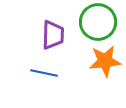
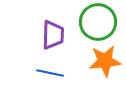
blue line: moved 6 px right
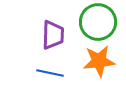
orange star: moved 6 px left
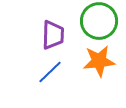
green circle: moved 1 px right, 1 px up
blue line: moved 1 px up; rotated 56 degrees counterclockwise
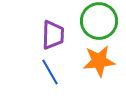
blue line: rotated 76 degrees counterclockwise
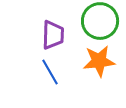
green circle: moved 1 px right
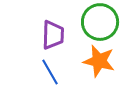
green circle: moved 1 px down
orange star: rotated 20 degrees clockwise
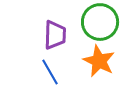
purple trapezoid: moved 2 px right
orange star: rotated 12 degrees clockwise
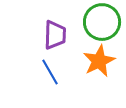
green circle: moved 2 px right
orange star: rotated 20 degrees clockwise
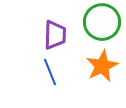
orange star: moved 3 px right, 5 px down
blue line: rotated 8 degrees clockwise
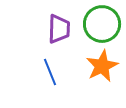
green circle: moved 2 px down
purple trapezoid: moved 4 px right, 6 px up
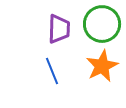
blue line: moved 2 px right, 1 px up
